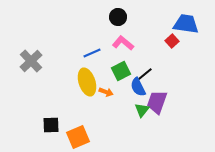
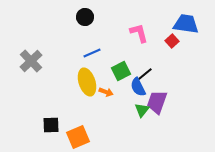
black circle: moved 33 px left
pink L-shape: moved 16 px right, 10 px up; rotated 35 degrees clockwise
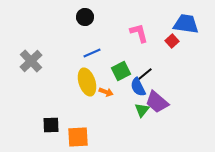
purple trapezoid: rotated 70 degrees counterclockwise
orange square: rotated 20 degrees clockwise
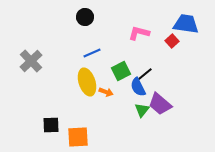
pink L-shape: rotated 60 degrees counterclockwise
purple trapezoid: moved 3 px right, 2 px down
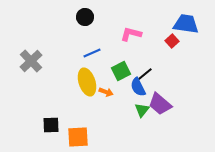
pink L-shape: moved 8 px left, 1 px down
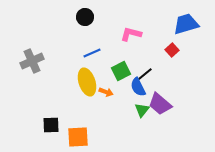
blue trapezoid: rotated 24 degrees counterclockwise
red square: moved 9 px down
gray cross: moved 1 px right; rotated 20 degrees clockwise
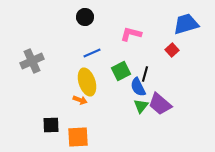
black line: rotated 35 degrees counterclockwise
orange arrow: moved 26 px left, 8 px down
green triangle: moved 1 px left, 4 px up
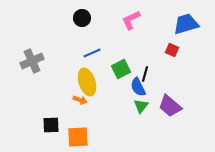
black circle: moved 3 px left, 1 px down
pink L-shape: moved 14 px up; rotated 40 degrees counterclockwise
red square: rotated 24 degrees counterclockwise
green square: moved 2 px up
purple trapezoid: moved 10 px right, 2 px down
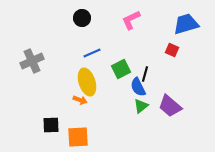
green triangle: rotated 14 degrees clockwise
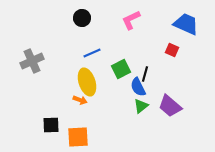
blue trapezoid: rotated 40 degrees clockwise
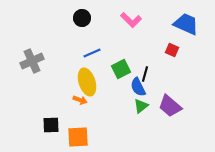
pink L-shape: rotated 110 degrees counterclockwise
